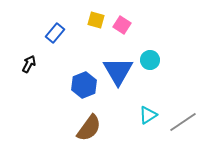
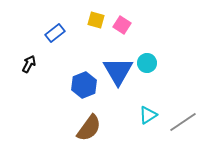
blue rectangle: rotated 12 degrees clockwise
cyan circle: moved 3 px left, 3 px down
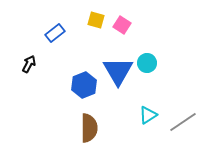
brown semicircle: rotated 36 degrees counterclockwise
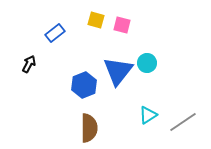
pink square: rotated 18 degrees counterclockwise
blue triangle: rotated 8 degrees clockwise
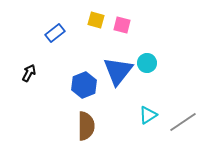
black arrow: moved 9 px down
brown semicircle: moved 3 px left, 2 px up
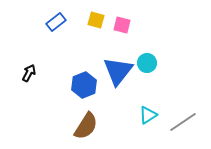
blue rectangle: moved 1 px right, 11 px up
brown semicircle: rotated 32 degrees clockwise
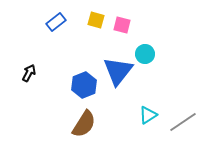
cyan circle: moved 2 px left, 9 px up
brown semicircle: moved 2 px left, 2 px up
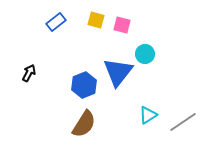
blue triangle: moved 1 px down
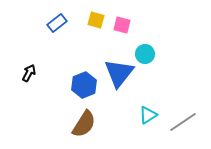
blue rectangle: moved 1 px right, 1 px down
blue triangle: moved 1 px right, 1 px down
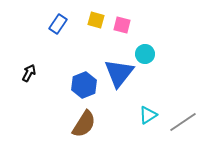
blue rectangle: moved 1 px right, 1 px down; rotated 18 degrees counterclockwise
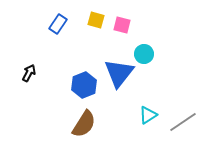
cyan circle: moved 1 px left
